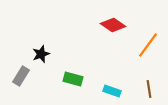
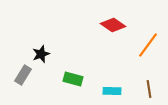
gray rectangle: moved 2 px right, 1 px up
cyan rectangle: rotated 18 degrees counterclockwise
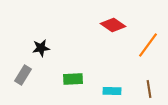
black star: moved 6 px up; rotated 12 degrees clockwise
green rectangle: rotated 18 degrees counterclockwise
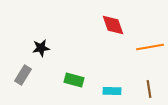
red diamond: rotated 35 degrees clockwise
orange line: moved 2 px right, 2 px down; rotated 44 degrees clockwise
green rectangle: moved 1 px right, 1 px down; rotated 18 degrees clockwise
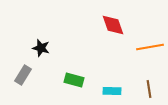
black star: rotated 24 degrees clockwise
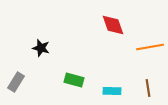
gray rectangle: moved 7 px left, 7 px down
brown line: moved 1 px left, 1 px up
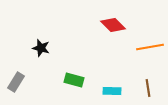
red diamond: rotated 25 degrees counterclockwise
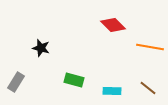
orange line: rotated 20 degrees clockwise
brown line: rotated 42 degrees counterclockwise
